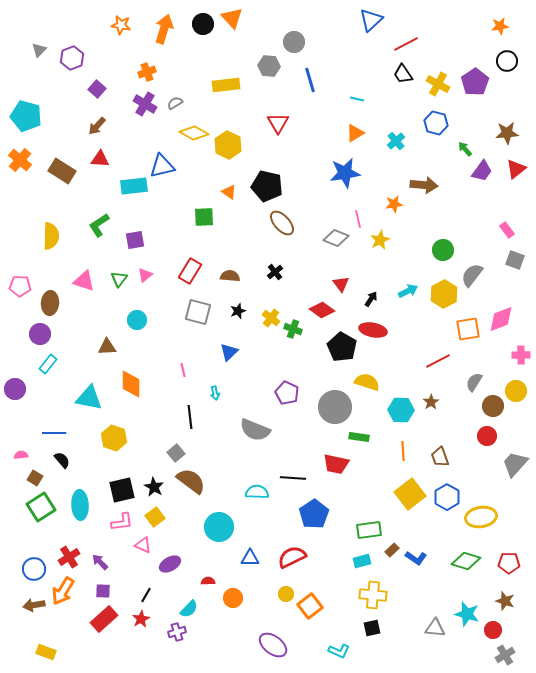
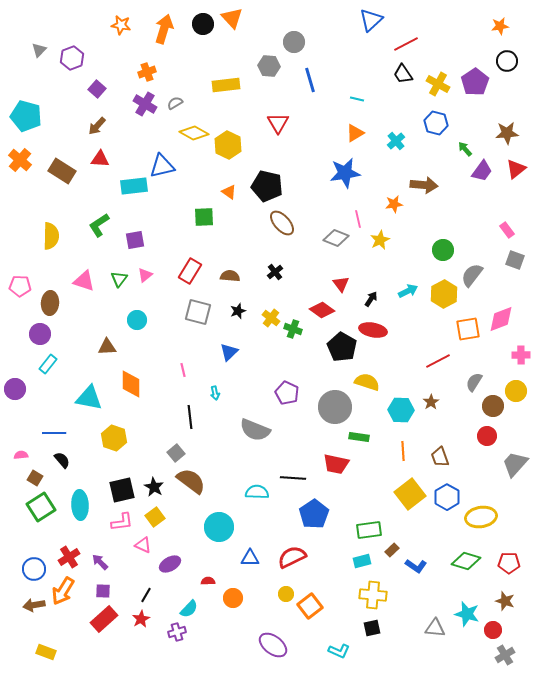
blue L-shape at (416, 558): moved 8 px down
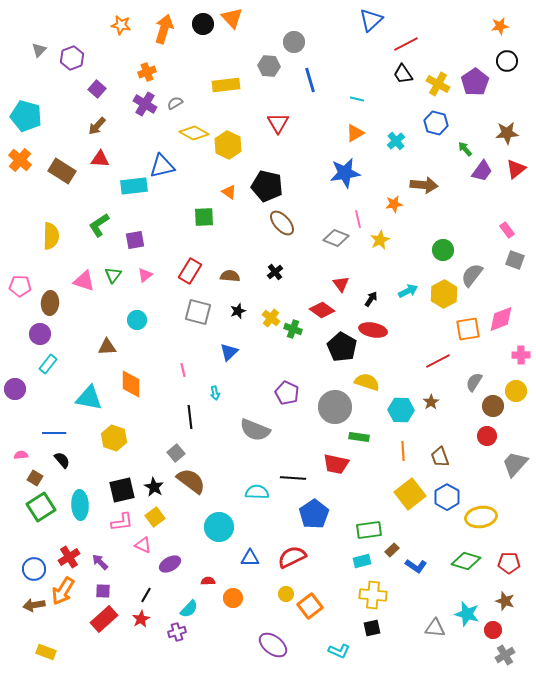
green triangle at (119, 279): moved 6 px left, 4 px up
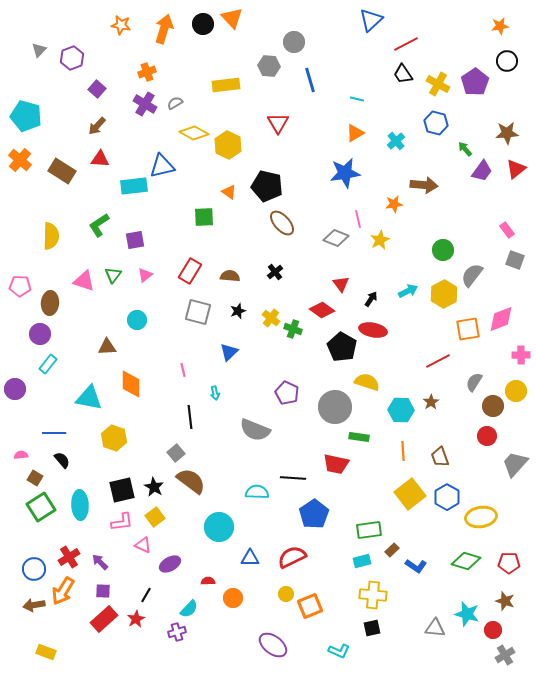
orange square at (310, 606): rotated 15 degrees clockwise
red star at (141, 619): moved 5 px left
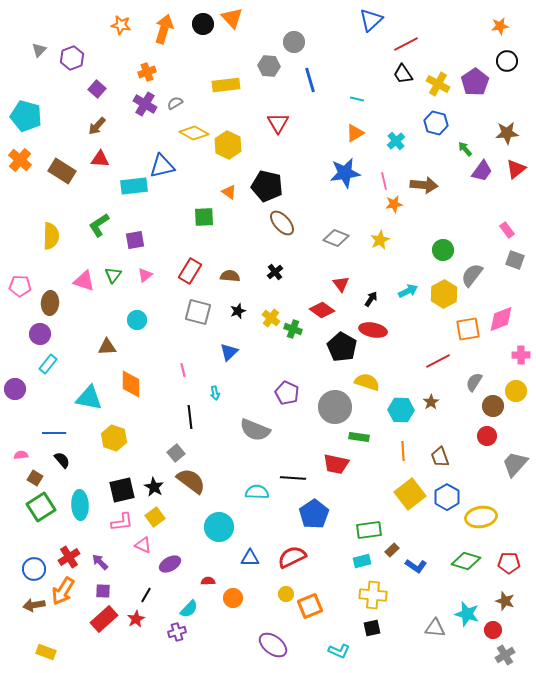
pink line at (358, 219): moved 26 px right, 38 px up
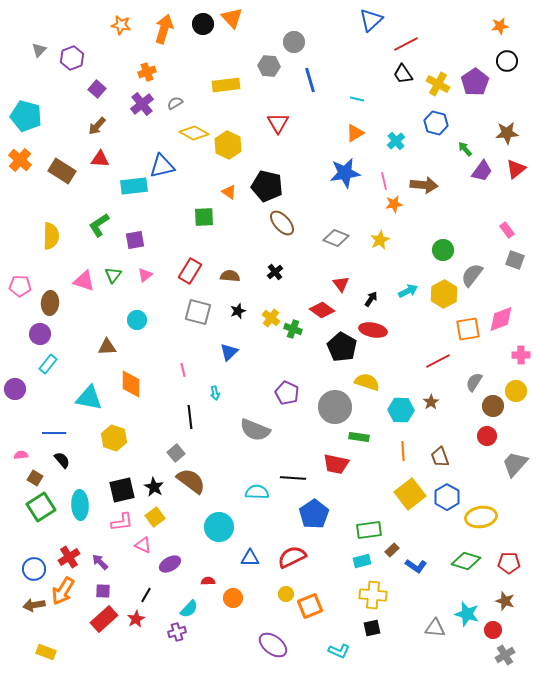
purple cross at (145, 104): moved 3 px left; rotated 20 degrees clockwise
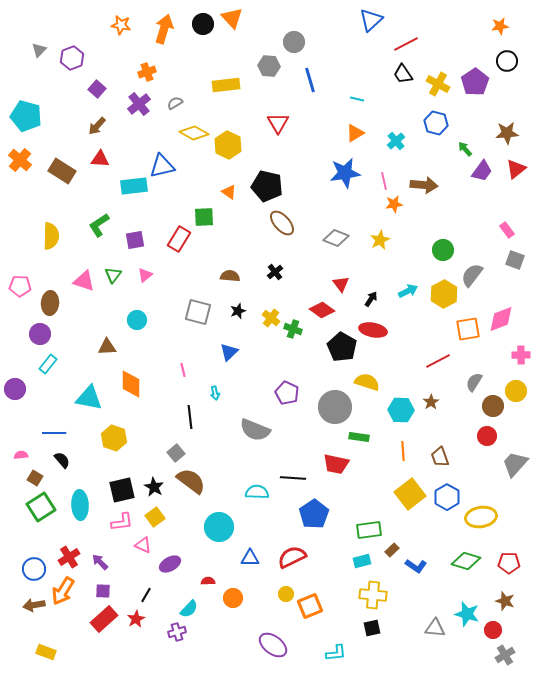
purple cross at (142, 104): moved 3 px left
red rectangle at (190, 271): moved 11 px left, 32 px up
cyan L-shape at (339, 651): moved 3 px left, 2 px down; rotated 30 degrees counterclockwise
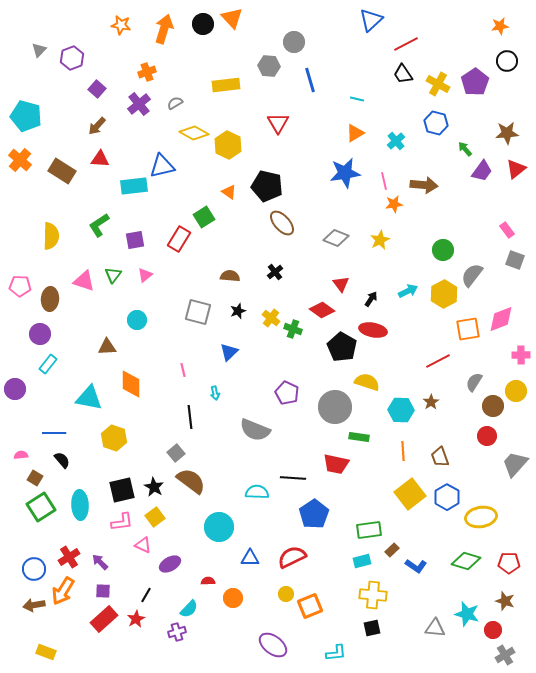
green square at (204, 217): rotated 30 degrees counterclockwise
brown ellipse at (50, 303): moved 4 px up
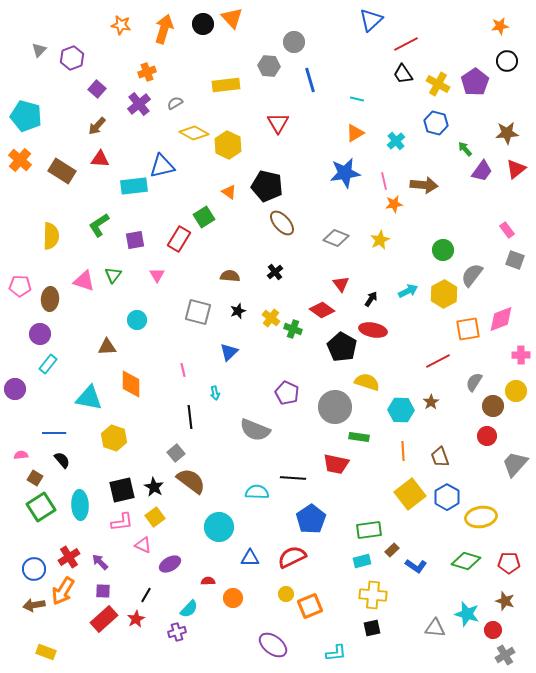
pink triangle at (145, 275): moved 12 px right; rotated 21 degrees counterclockwise
blue pentagon at (314, 514): moved 3 px left, 5 px down
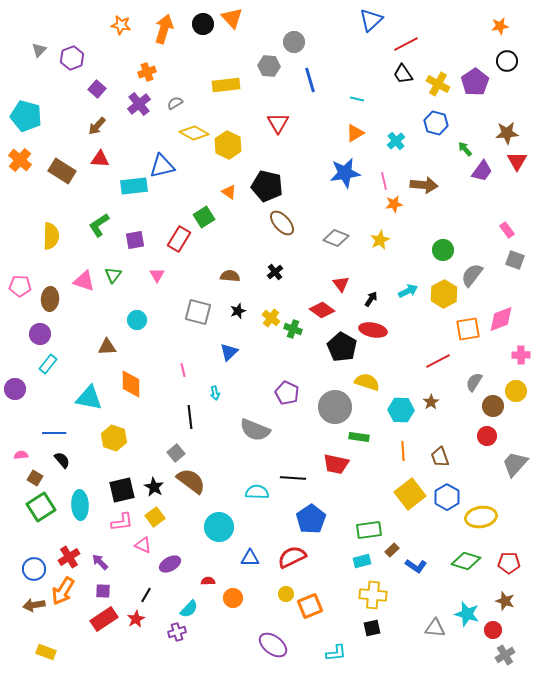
red triangle at (516, 169): moved 1 px right, 8 px up; rotated 20 degrees counterclockwise
red rectangle at (104, 619): rotated 8 degrees clockwise
